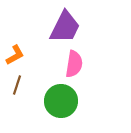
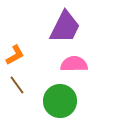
pink semicircle: rotated 100 degrees counterclockwise
brown line: rotated 54 degrees counterclockwise
green circle: moved 1 px left
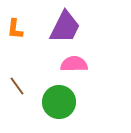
orange L-shape: moved 26 px up; rotated 125 degrees clockwise
brown line: moved 1 px down
green circle: moved 1 px left, 1 px down
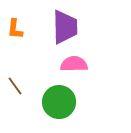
purple trapezoid: rotated 27 degrees counterclockwise
brown line: moved 2 px left
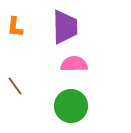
orange L-shape: moved 2 px up
green circle: moved 12 px right, 4 px down
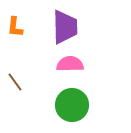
pink semicircle: moved 4 px left
brown line: moved 4 px up
green circle: moved 1 px right, 1 px up
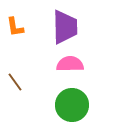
orange L-shape: rotated 15 degrees counterclockwise
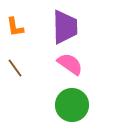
pink semicircle: rotated 36 degrees clockwise
brown line: moved 14 px up
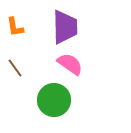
green circle: moved 18 px left, 5 px up
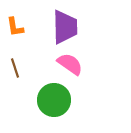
brown line: rotated 18 degrees clockwise
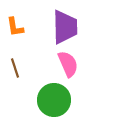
pink semicircle: moved 2 px left; rotated 32 degrees clockwise
